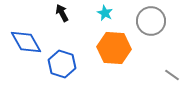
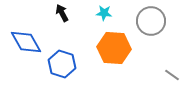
cyan star: moved 1 px left; rotated 21 degrees counterclockwise
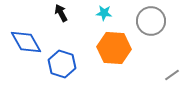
black arrow: moved 1 px left
gray line: rotated 70 degrees counterclockwise
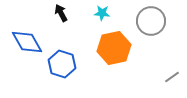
cyan star: moved 2 px left
blue diamond: moved 1 px right
orange hexagon: rotated 16 degrees counterclockwise
gray line: moved 2 px down
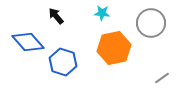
black arrow: moved 5 px left, 3 px down; rotated 12 degrees counterclockwise
gray circle: moved 2 px down
blue diamond: moved 1 px right; rotated 12 degrees counterclockwise
blue hexagon: moved 1 px right, 2 px up
gray line: moved 10 px left, 1 px down
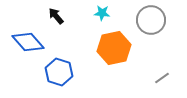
gray circle: moved 3 px up
blue hexagon: moved 4 px left, 10 px down
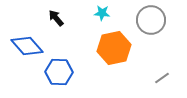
black arrow: moved 2 px down
blue diamond: moved 1 px left, 4 px down
blue hexagon: rotated 16 degrees counterclockwise
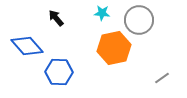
gray circle: moved 12 px left
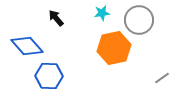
cyan star: rotated 14 degrees counterclockwise
blue hexagon: moved 10 px left, 4 px down
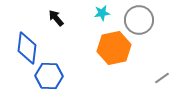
blue diamond: moved 2 px down; rotated 48 degrees clockwise
